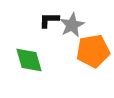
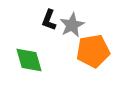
black L-shape: rotated 70 degrees counterclockwise
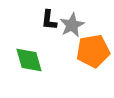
black L-shape: rotated 15 degrees counterclockwise
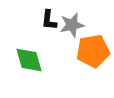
gray star: rotated 15 degrees clockwise
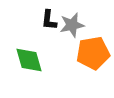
orange pentagon: moved 2 px down
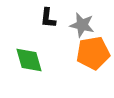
black L-shape: moved 1 px left, 2 px up
gray star: moved 10 px right; rotated 25 degrees clockwise
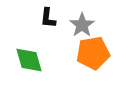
gray star: rotated 25 degrees clockwise
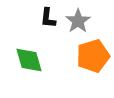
gray star: moved 4 px left, 4 px up
orange pentagon: moved 3 px down; rotated 8 degrees counterclockwise
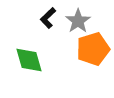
black L-shape: rotated 40 degrees clockwise
orange pentagon: moved 7 px up
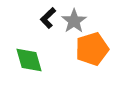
gray star: moved 4 px left
orange pentagon: moved 1 px left
